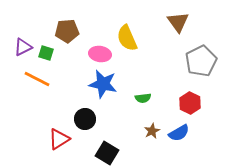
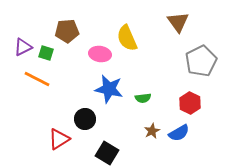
blue star: moved 6 px right, 5 px down
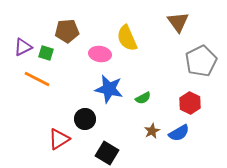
green semicircle: rotated 21 degrees counterclockwise
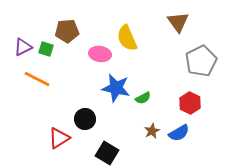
green square: moved 4 px up
blue star: moved 7 px right, 1 px up
red triangle: moved 1 px up
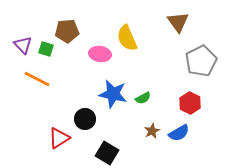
purple triangle: moved 2 px up; rotated 48 degrees counterclockwise
blue star: moved 3 px left, 6 px down
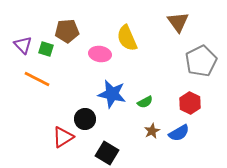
blue star: moved 1 px left
green semicircle: moved 2 px right, 4 px down
red triangle: moved 4 px right, 1 px up
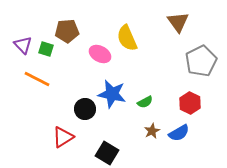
pink ellipse: rotated 20 degrees clockwise
black circle: moved 10 px up
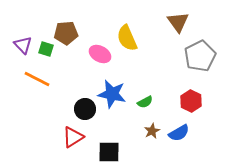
brown pentagon: moved 1 px left, 2 px down
gray pentagon: moved 1 px left, 5 px up
red hexagon: moved 1 px right, 2 px up
red triangle: moved 10 px right
black square: moved 2 px right, 1 px up; rotated 30 degrees counterclockwise
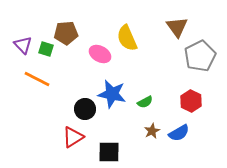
brown triangle: moved 1 px left, 5 px down
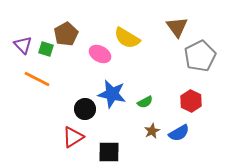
brown pentagon: moved 1 px down; rotated 25 degrees counterclockwise
yellow semicircle: rotated 36 degrees counterclockwise
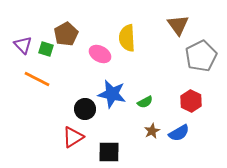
brown triangle: moved 1 px right, 2 px up
yellow semicircle: rotated 56 degrees clockwise
gray pentagon: moved 1 px right
